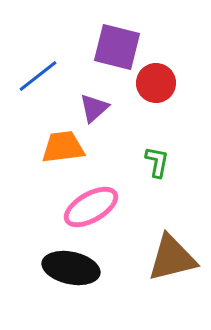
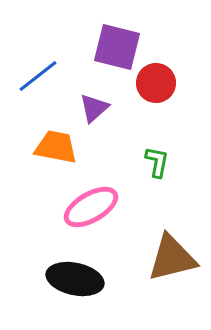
orange trapezoid: moved 7 px left; rotated 18 degrees clockwise
black ellipse: moved 4 px right, 11 px down
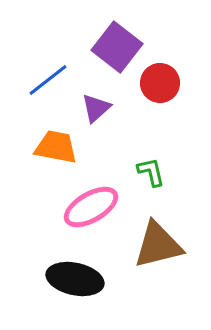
purple square: rotated 24 degrees clockwise
blue line: moved 10 px right, 4 px down
red circle: moved 4 px right
purple triangle: moved 2 px right
green L-shape: moved 6 px left, 10 px down; rotated 24 degrees counterclockwise
brown triangle: moved 14 px left, 13 px up
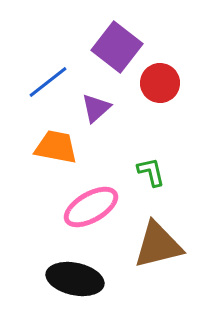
blue line: moved 2 px down
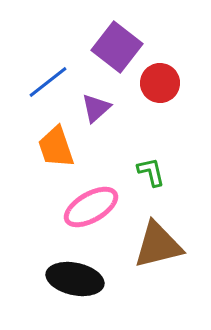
orange trapezoid: rotated 120 degrees counterclockwise
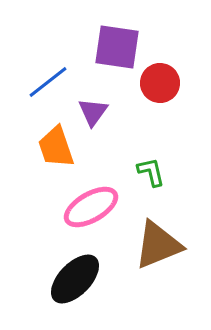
purple square: rotated 30 degrees counterclockwise
purple triangle: moved 3 px left, 4 px down; rotated 12 degrees counterclockwise
brown triangle: rotated 8 degrees counterclockwise
black ellipse: rotated 58 degrees counterclockwise
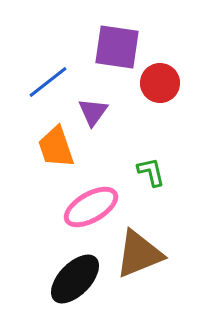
brown triangle: moved 19 px left, 9 px down
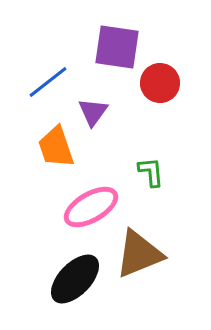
green L-shape: rotated 8 degrees clockwise
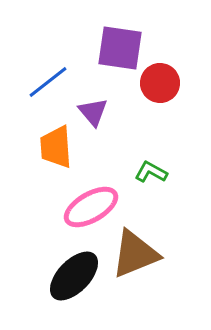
purple square: moved 3 px right, 1 px down
purple triangle: rotated 16 degrees counterclockwise
orange trapezoid: rotated 15 degrees clockwise
green L-shape: rotated 56 degrees counterclockwise
brown triangle: moved 4 px left
black ellipse: moved 1 px left, 3 px up
